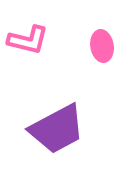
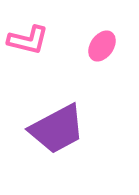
pink ellipse: rotated 44 degrees clockwise
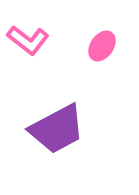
pink L-shape: rotated 24 degrees clockwise
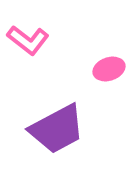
pink ellipse: moved 7 px right, 23 px down; rotated 36 degrees clockwise
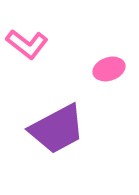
pink L-shape: moved 1 px left, 4 px down
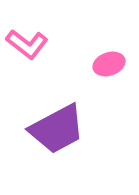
pink ellipse: moved 5 px up
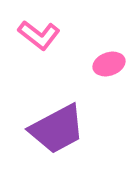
pink L-shape: moved 12 px right, 9 px up
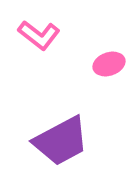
purple trapezoid: moved 4 px right, 12 px down
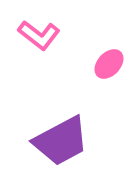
pink ellipse: rotated 28 degrees counterclockwise
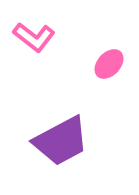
pink L-shape: moved 5 px left, 2 px down
